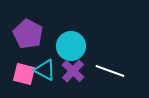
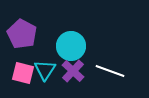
purple pentagon: moved 6 px left
cyan triangle: rotated 35 degrees clockwise
pink square: moved 1 px left, 1 px up
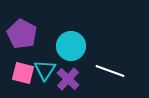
purple cross: moved 5 px left, 8 px down
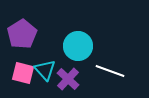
purple pentagon: rotated 12 degrees clockwise
cyan circle: moved 7 px right
cyan triangle: rotated 15 degrees counterclockwise
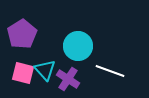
purple cross: rotated 10 degrees counterclockwise
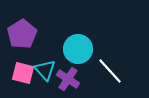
cyan circle: moved 3 px down
white line: rotated 28 degrees clockwise
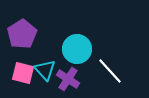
cyan circle: moved 1 px left
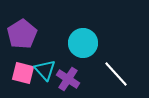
cyan circle: moved 6 px right, 6 px up
white line: moved 6 px right, 3 px down
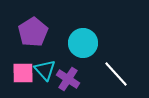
purple pentagon: moved 11 px right, 2 px up
pink square: rotated 15 degrees counterclockwise
